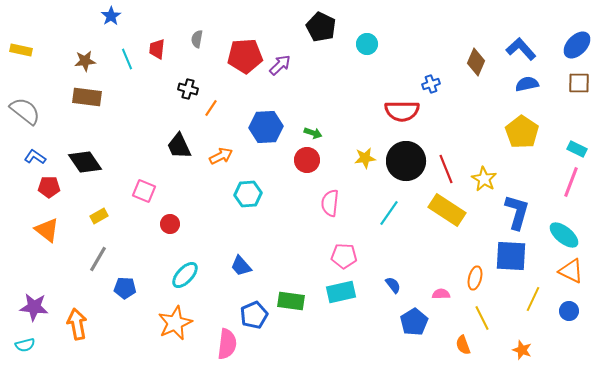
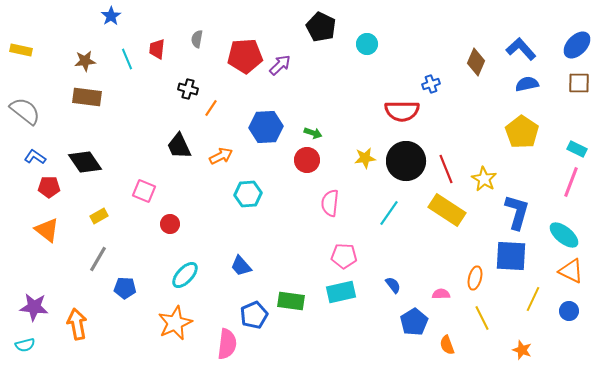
orange semicircle at (463, 345): moved 16 px left
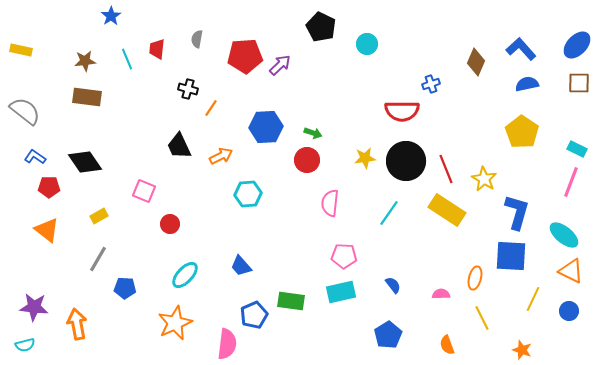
blue pentagon at (414, 322): moved 26 px left, 13 px down
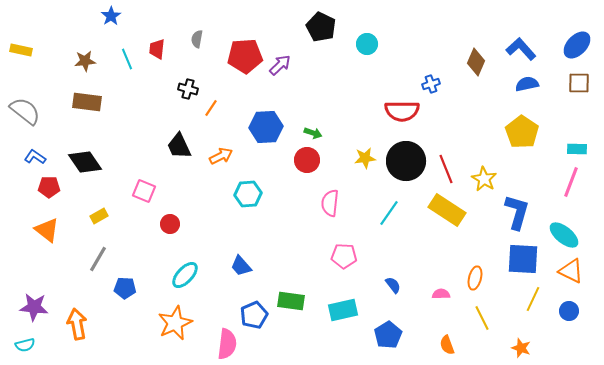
brown rectangle at (87, 97): moved 5 px down
cyan rectangle at (577, 149): rotated 24 degrees counterclockwise
blue square at (511, 256): moved 12 px right, 3 px down
cyan rectangle at (341, 292): moved 2 px right, 18 px down
orange star at (522, 350): moved 1 px left, 2 px up
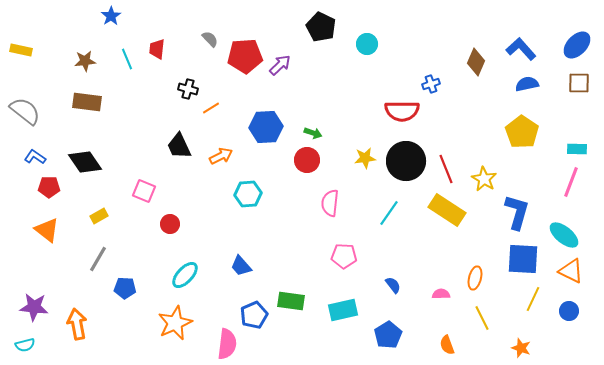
gray semicircle at (197, 39): moved 13 px right; rotated 126 degrees clockwise
orange line at (211, 108): rotated 24 degrees clockwise
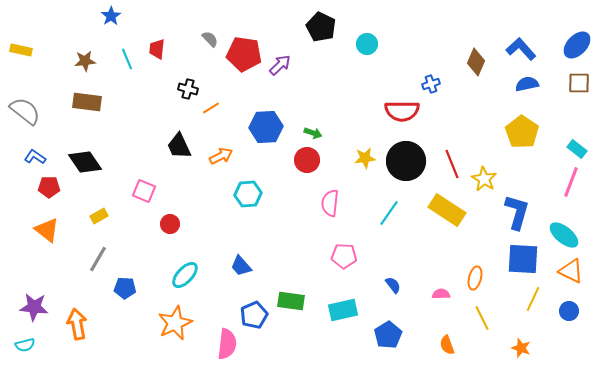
red pentagon at (245, 56): moved 1 px left, 2 px up; rotated 12 degrees clockwise
cyan rectangle at (577, 149): rotated 36 degrees clockwise
red line at (446, 169): moved 6 px right, 5 px up
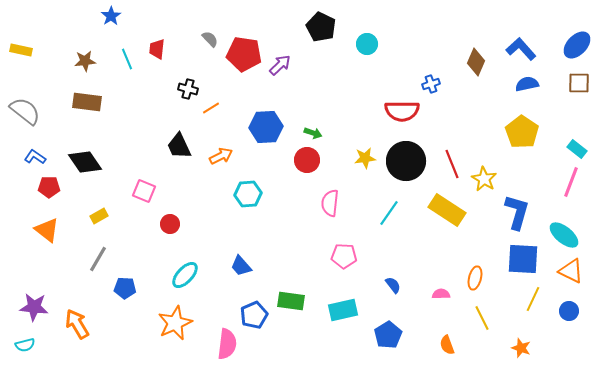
orange arrow at (77, 324): rotated 20 degrees counterclockwise
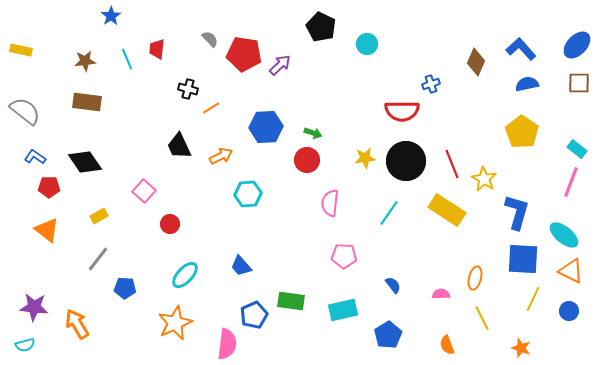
pink square at (144, 191): rotated 20 degrees clockwise
gray line at (98, 259): rotated 8 degrees clockwise
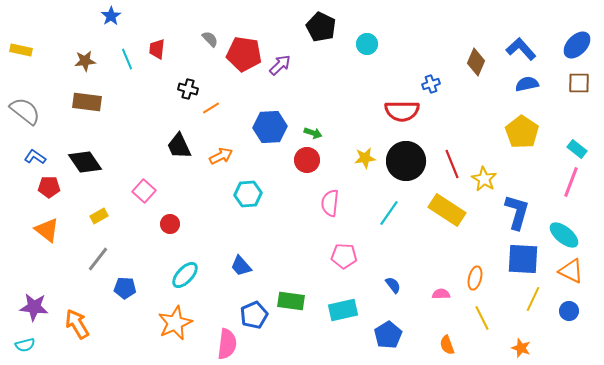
blue hexagon at (266, 127): moved 4 px right
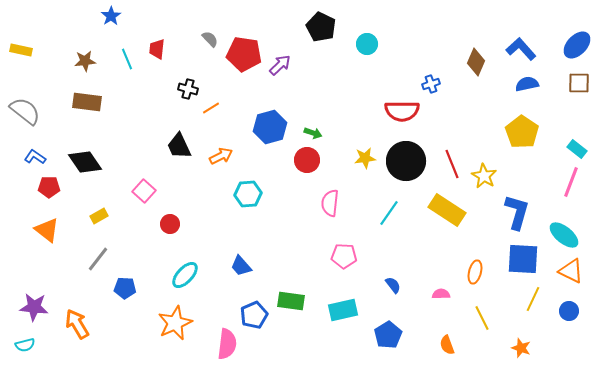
blue hexagon at (270, 127): rotated 12 degrees counterclockwise
yellow star at (484, 179): moved 3 px up
orange ellipse at (475, 278): moved 6 px up
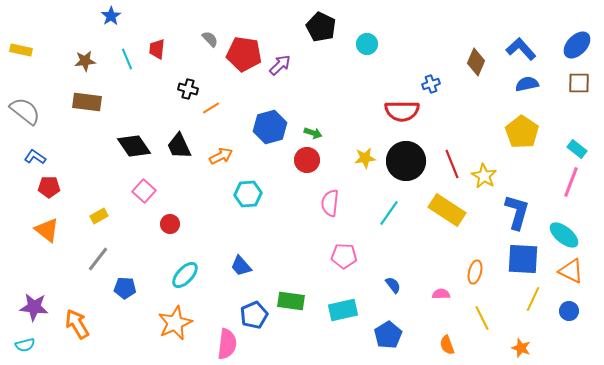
black diamond at (85, 162): moved 49 px right, 16 px up
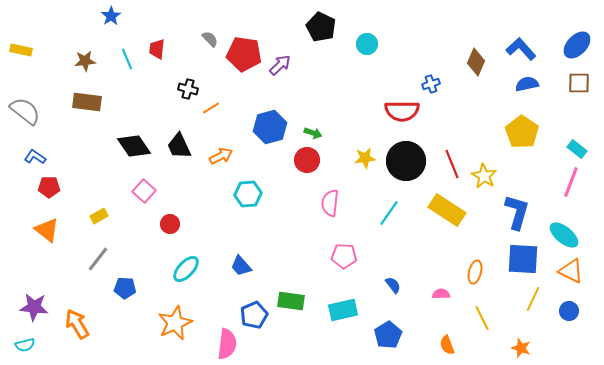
cyan ellipse at (185, 275): moved 1 px right, 6 px up
